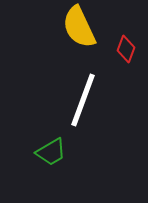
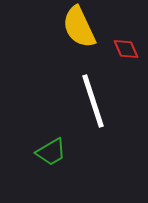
red diamond: rotated 44 degrees counterclockwise
white line: moved 10 px right, 1 px down; rotated 38 degrees counterclockwise
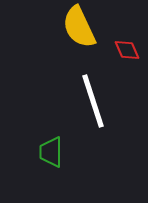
red diamond: moved 1 px right, 1 px down
green trapezoid: rotated 120 degrees clockwise
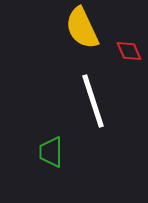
yellow semicircle: moved 3 px right, 1 px down
red diamond: moved 2 px right, 1 px down
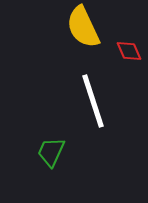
yellow semicircle: moved 1 px right, 1 px up
green trapezoid: rotated 24 degrees clockwise
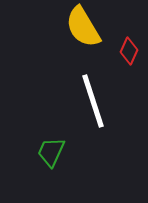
yellow semicircle: rotated 6 degrees counterclockwise
red diamond: rotated 48 degrees clockwise
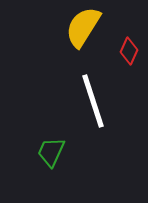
yellow semicircle: rotated 63 degrees clockwise
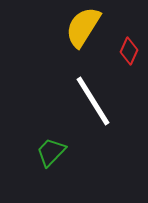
white line: rotated 14 degrees counterclockwise
green trapezoid: rotated 20 degrees clockwise
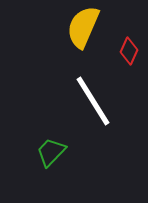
yellow semicircle: rotated 9 degrees counterclockwise
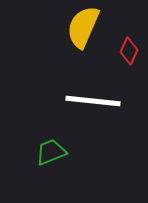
white line: rotated 52 degrees counterclockwise
green trapezoid: rotated 24 degrees clockwise
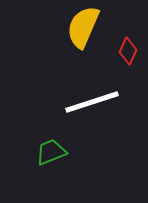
red diamond: moved 1 px left
white line: moved 1 px left, 1 px down; rotated 24 degrees counterclockwise
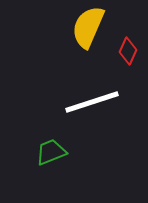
yellow semicircle: moved 5 px right
